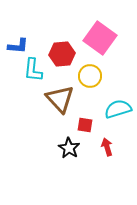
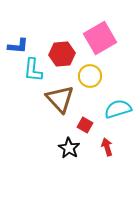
pink square: rotated 24 degrees clockwise
red square: rotated 21 degrees clockwise
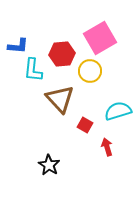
yellow circle: moved 5 px up
cyan semicircle: moved 2 px down
black star: moved 20 px left, 17 px down
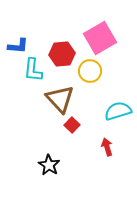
red square: moved 13 px left; rotated 14 degrees clockwise
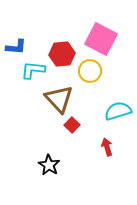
pink square: moved 1 px right, 1 px down; rotated 32 degrees counterclockwise
blue L-shape: moved 2 px left, 1 px down
cyan L-shape: rotated 90 degrees clockwise
brown triangle: moved 1 px left
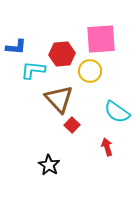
pink square: rotated 32 degrees counterclockwise
cyan semicircle: moved 1 px left, 1 px down; rotated 128 degrees counterclockwise
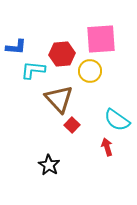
cyan semicircle: moved 8 px down
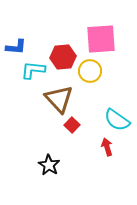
red hexagon: moved 1 px right, 3 px down
